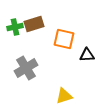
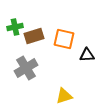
brown rectangle: moved 12 px down
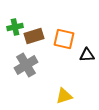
gray cross: moved 3 px up
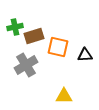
orange square: moved 6 px left, 8 px down
black triangle: moved 2 px left
yellow triangle: rotated 18 degrees clockwise
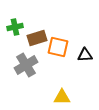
brown rectangle: moved 3 px right, 2 px down
yellow triangle: moved 2 px left, 1 px down
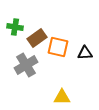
green cross: rotated 21 degrees clockwise
brown rectangle: rotated 18 degrees counterclockwise
black triangle: moved 2 px up
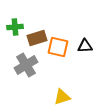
green cross: rotated 14 degrees counterclockwise
brown rectangle: rotated 18 degrees clockwise
black triangle: moved 7 px up
yellow triangle: rotated 18 degrees counterclockwise
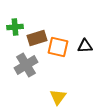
yellow triangle: moved 4 px left; rotated 36 degrees counterclockwise
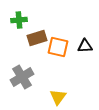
green cross: moved 4 px right, 7 px up
gray cross: moved 4 px left, 12 px down
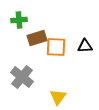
orange square: moved 2 px left; rotated 10 degrees counterclockwise
gray cross: rotated 20 degrees counterclockwise
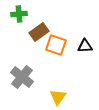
green cross: moved 6 px up
brown rectangle: moved 2 px right, 6 px up; rotated 18 degrees counterclockwise
orange square: moved 2 px up; rotated 15 degrees clockwise
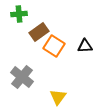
orange square: moved 2 px left, 1 px down; rotated 15 degrees clockwise
